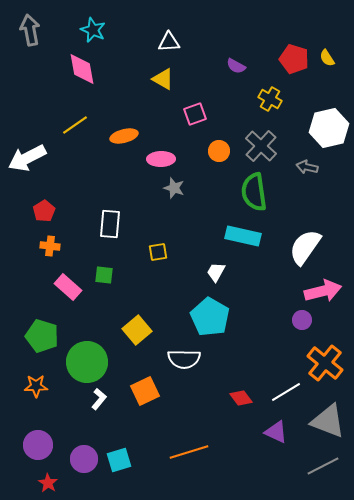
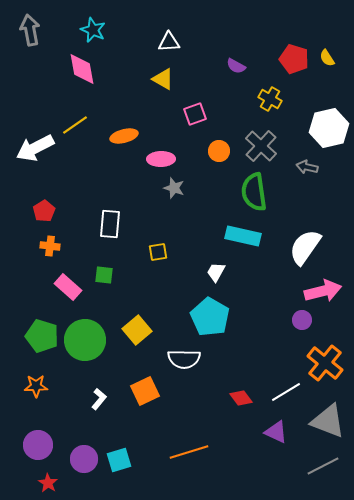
white arrow at (27, 158): moved 8 px right, 10 px up
green circle at (87, 362): moved 2 px left, 22 px up
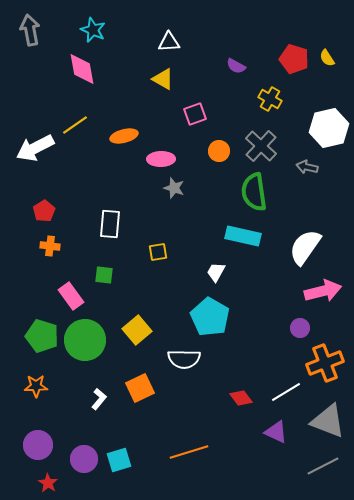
pink rectangle at (68, 287): moved 3 px right, 9 px down; rotated 12 degrees clockwise
purple circle at (302, 320): moved 2 px left, 8 px down
orange cross at (325, 363): rotated 30 degrees clockwise
orange square at (145, 391): moved 5 px left, 3 px up
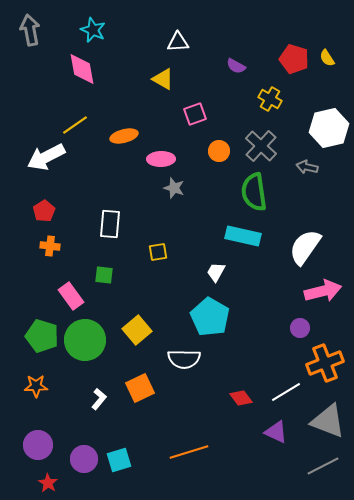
white triangle at (169, 42): moved 9 px right
white arrow at (35, 148): moved 11 px right, 9 px down
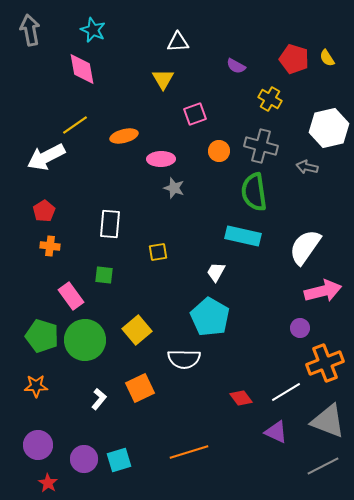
yellow triangle at (163, 79): rotated 30 degrees clockwise
gray cross at (261, 146): rotated 28 degrees counterclockwise
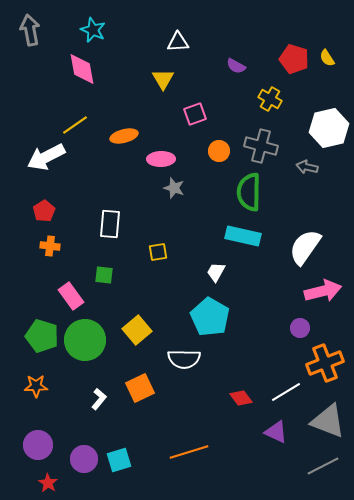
green semicircle at (254, 192): moved 5 px left; rotated 9 degrees clockwise
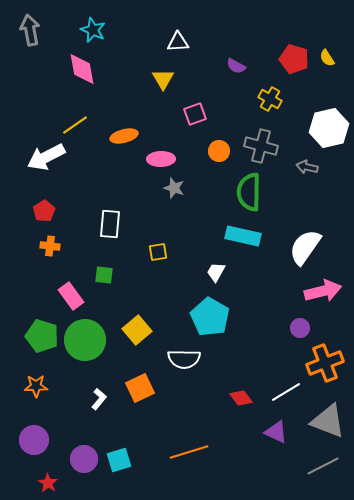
purple circle at (38, 445): moved 4 px left, 5 px up
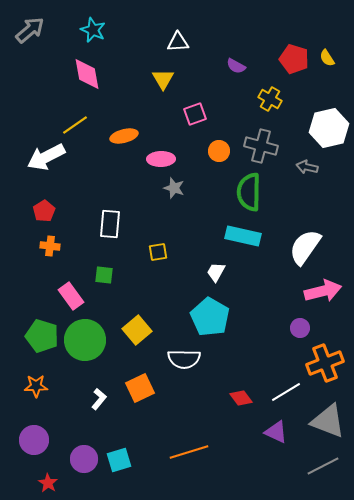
gray arrow at (30, 30): rotated 60 degrees clockwise
pink diamond at (82, 69): moved 5 px right, 5 px down
